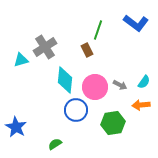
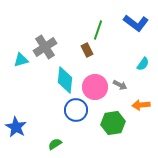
cyan semicircle: moved 1 px left, 18 px up
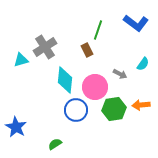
gray arrow: moved 11 px up
green hexagon: moved 1 px right, 14 px up
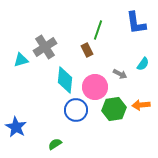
blue L-shape: rotated 45 degrees clockwise
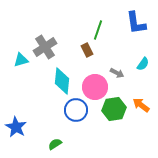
gray arrow: moved 3 px left, 1 px up
cyan diamond: moved 3 px left, 1 px down
orange arrow: rotated 42 degrees clockwise
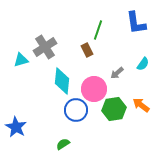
gray arrow: rotated 112 degrees clockwise
pink circle: moved 1 px left, 2 px down
green semicircle: moved 8 px right
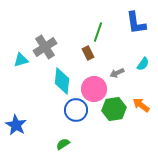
green line: moved 2 px down
brown rectangle: moved 1 px right, 3 px down
gray arrow: rotated 16 degrees clockwise
blue star: moved 2 px up
